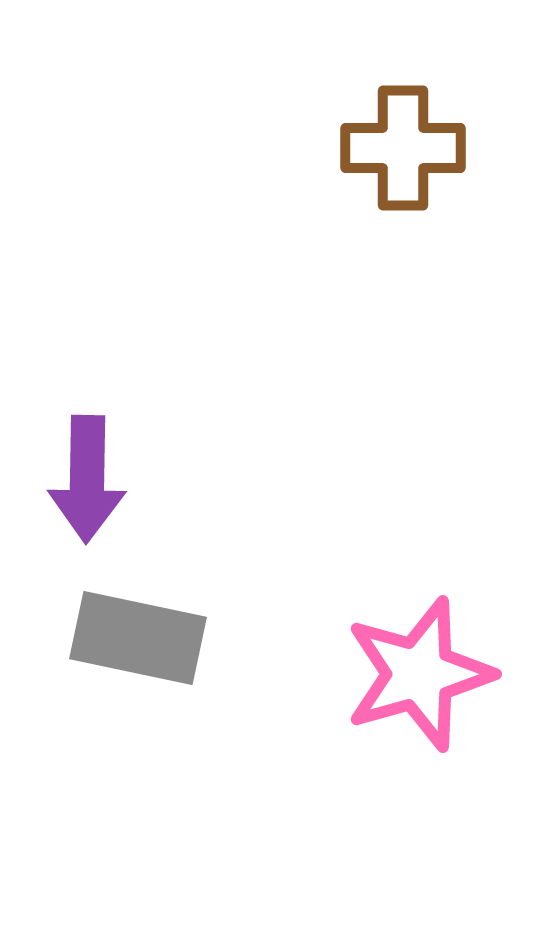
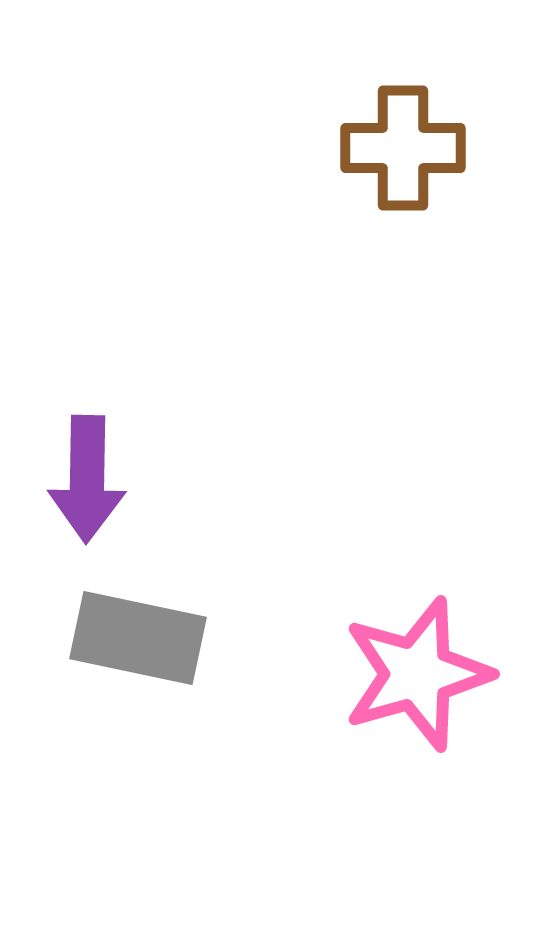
pink star: moved 2 px left
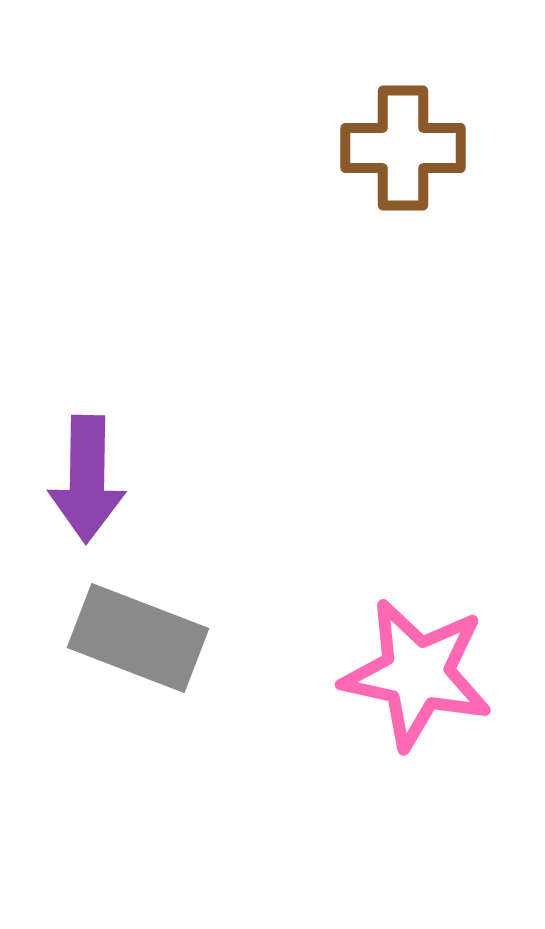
gray rectangle: rotated 9 degrees clockwise
pink star: rotated 28 degrees clockwise
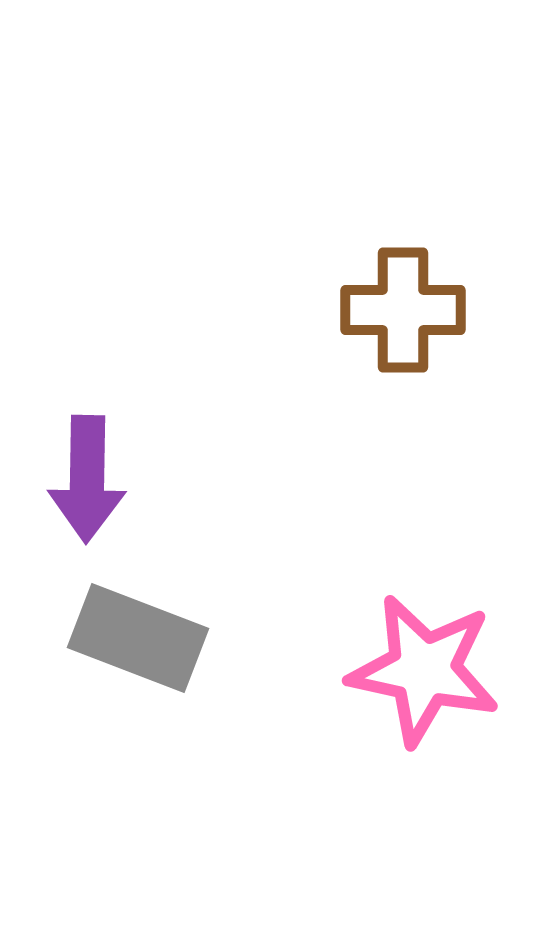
brown cross: moved 162 px down
pink star: moved 7 px right, 4 px up
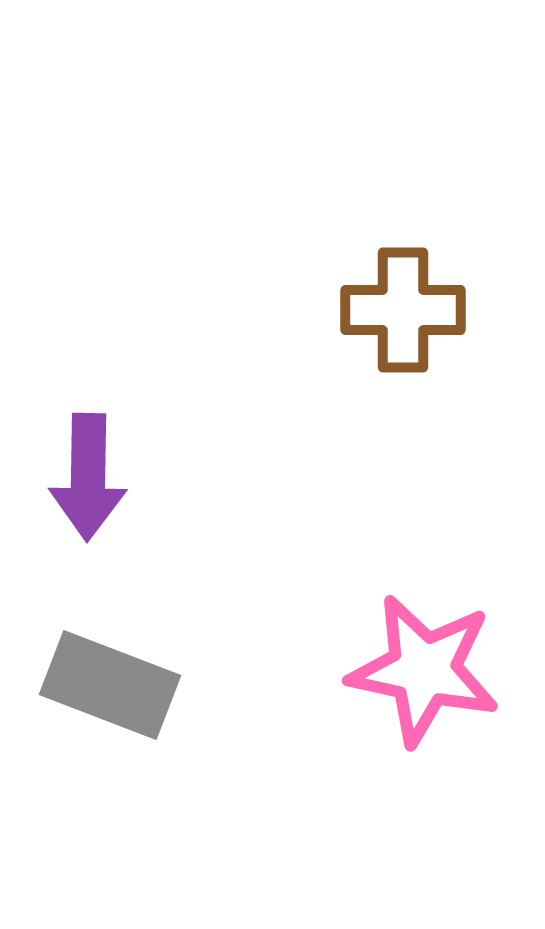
purple arrow: moved 1 px right, 2 px up
gray rectangle: moved 28 px left, 47 px down
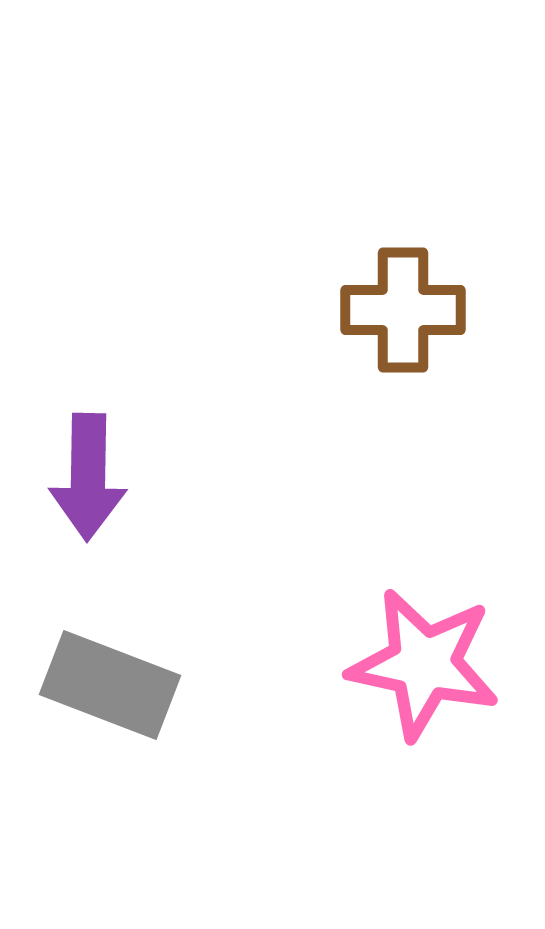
pink star: moved 6 px up
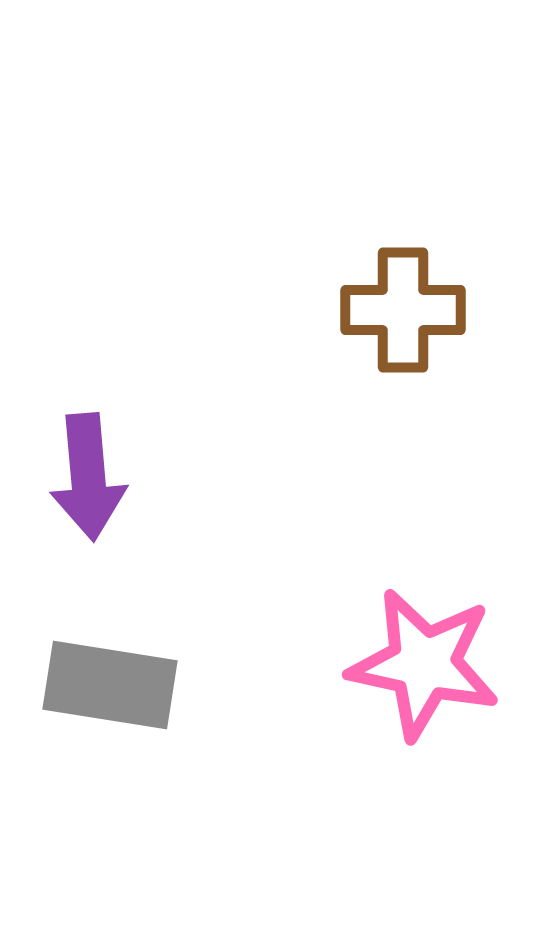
purple arrow: rotated 6 degrees counterclockwise
gray rectangle: rotated 12 degrees counterclockwise
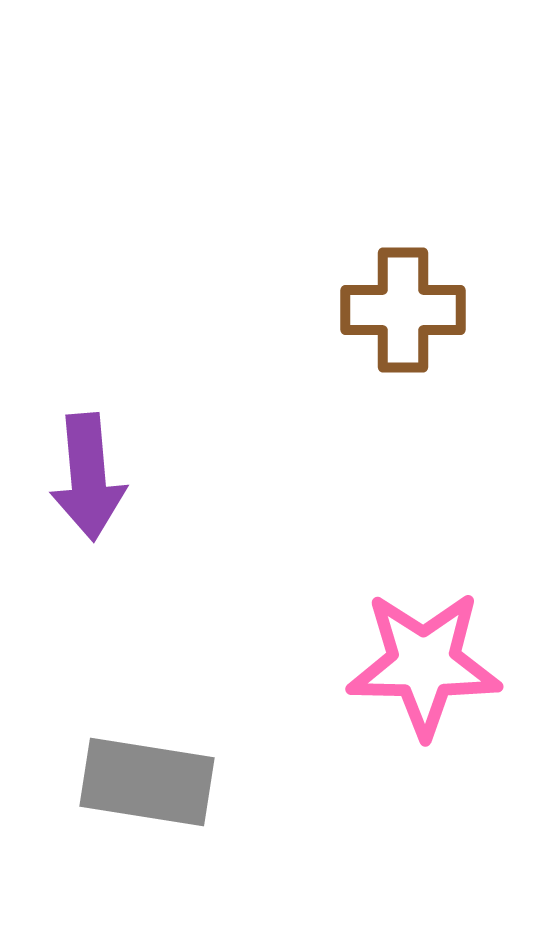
pink star: rotated 11 degrees counterclockwise
gray rectangle: moved 37 px right, 97 px down
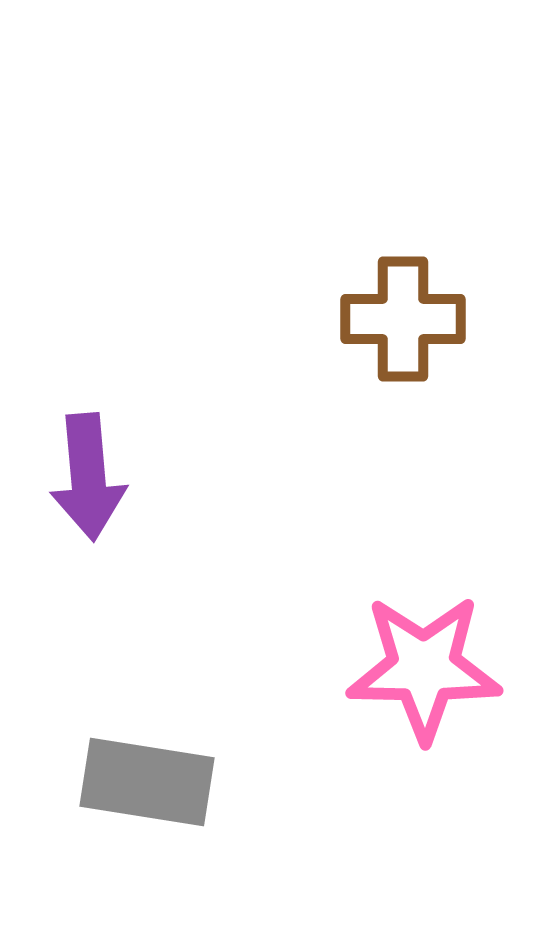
brown cross: moved 9 px down
pink star: moved 4 px down
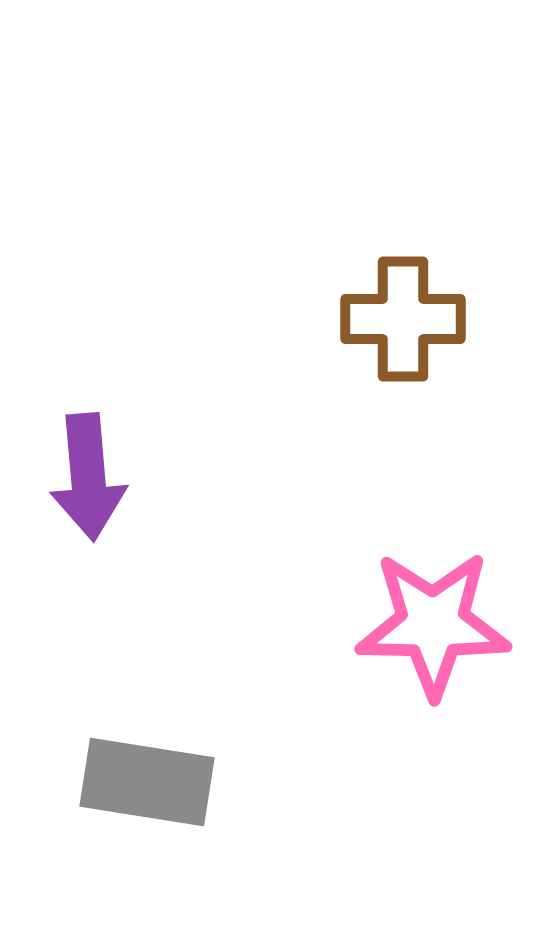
pink star: moved 9 px right, 44 px up
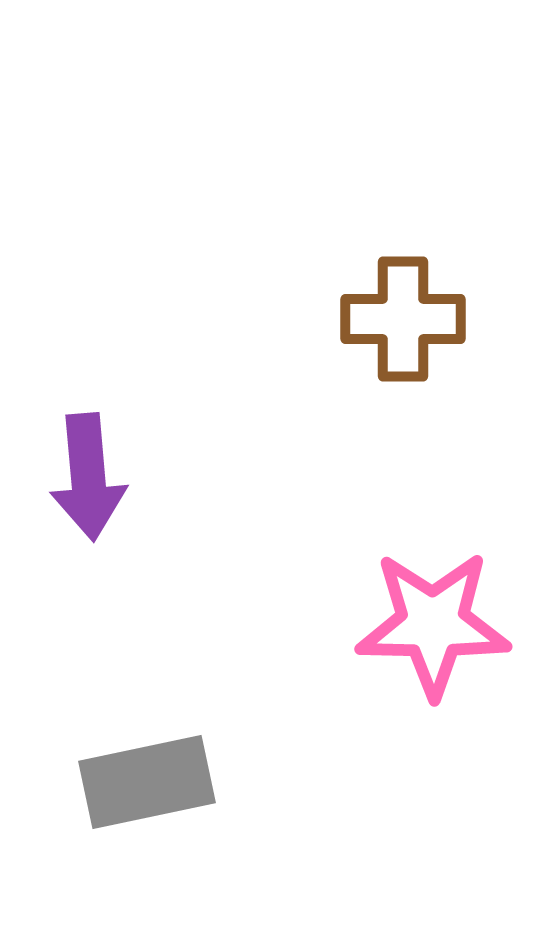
gray rectangle: rotated 21 degrees counterclockwise
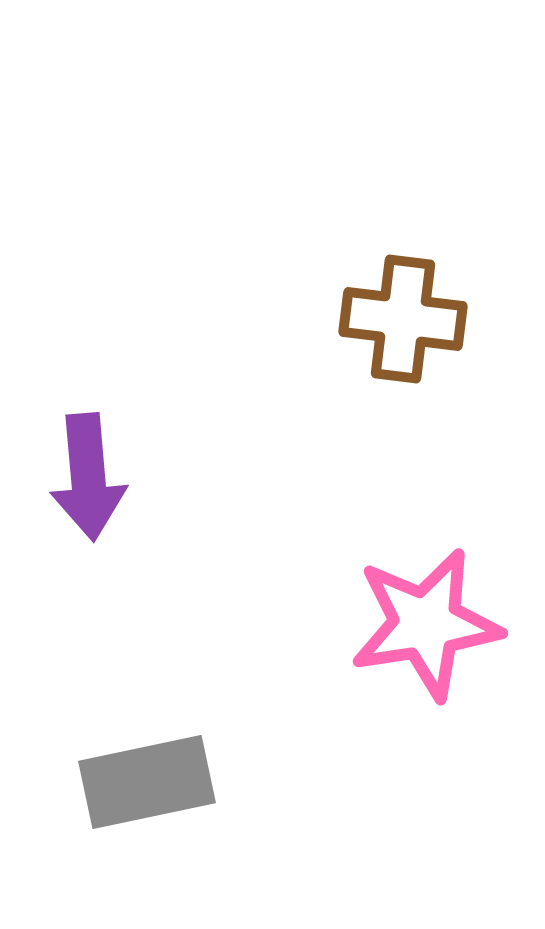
brown cross: rotated 7 degrees clockwise
pink star: moved 7 px left; rotated 10 degrees counterclockwise
